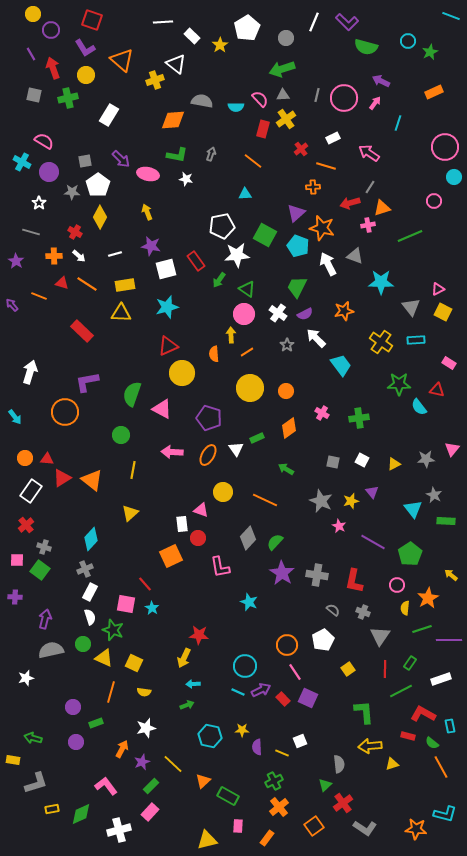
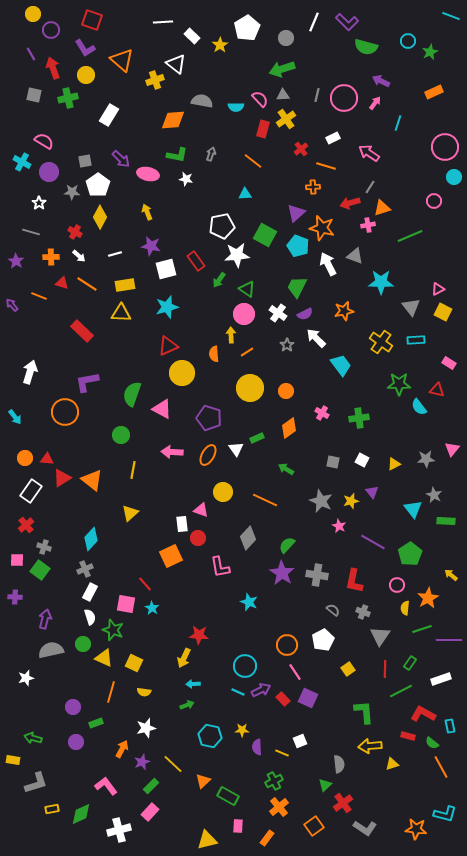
orange cross at (54, 256): moved 3 px left, 1 px down
green semicircle at (275, 542): moved 12 px right, 3 px down
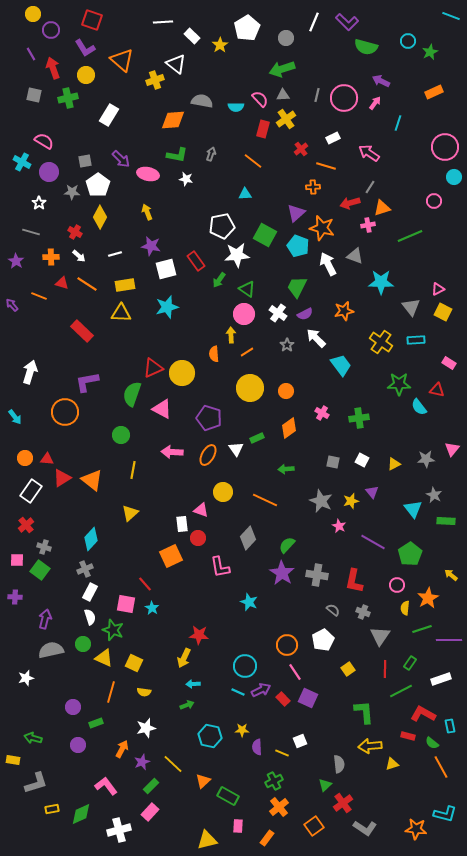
red triangle at (168, 346): moved 15 px left, 22 px down
green arrow at (286, 469): rotated 35 degrees counterclockwise
purple circle at (76, 742): moved 2 px right, 3 px down
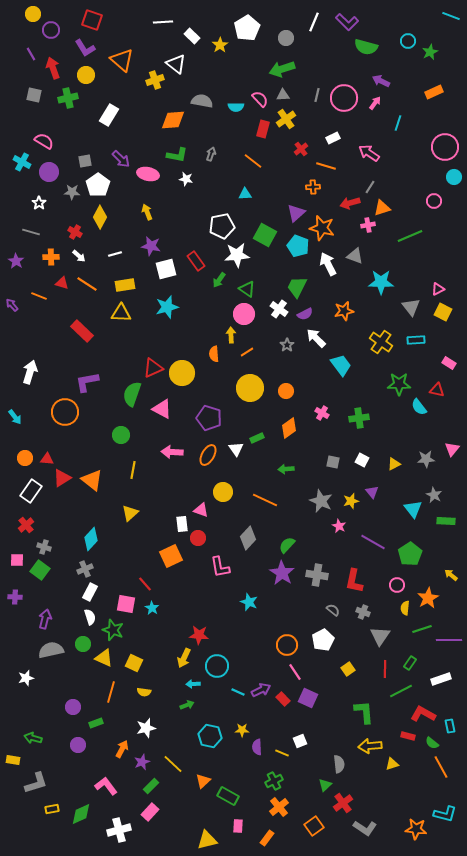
white cross at (278, 313): moved 1 px right, 4 px up
cyan circle at (245, 666): moved 28 px left
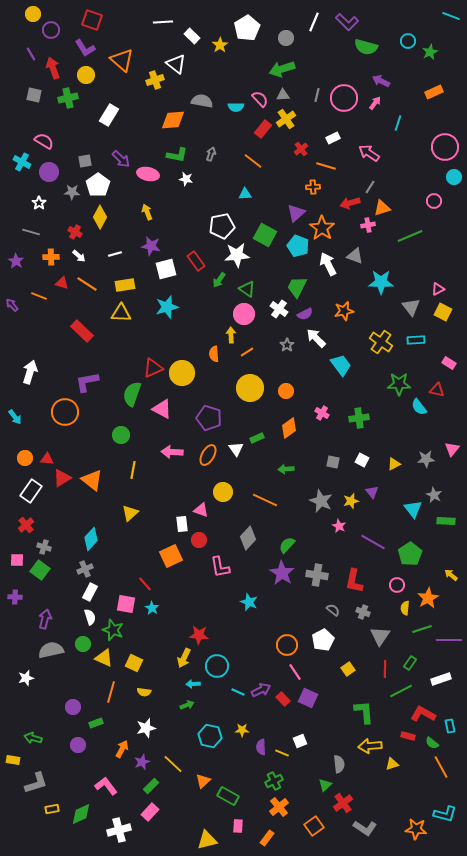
red rectangle at (263, 129): rotated 24 degrees clockwise
orange star at (322, 228): rotated 20 degrees clockwise
red circle at (198, 538): moved 1 px right, 2 px down
purple semicircle at (257, 747): moved 4 px right
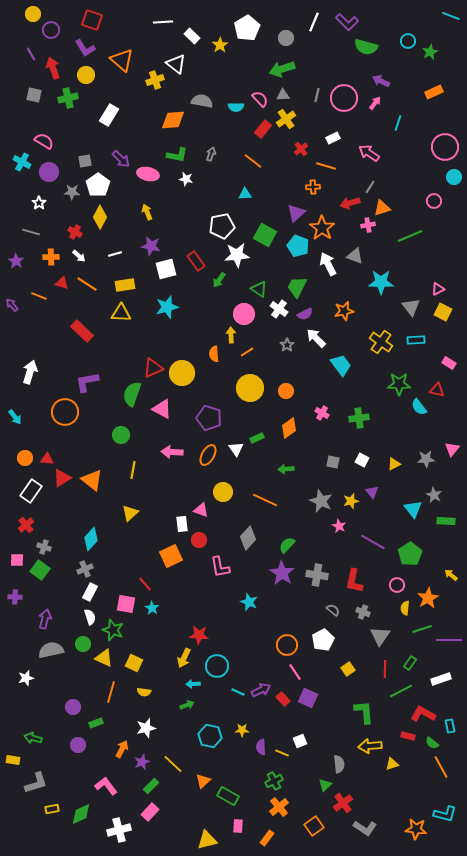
green triangle at (247, 289): moved 12 px right
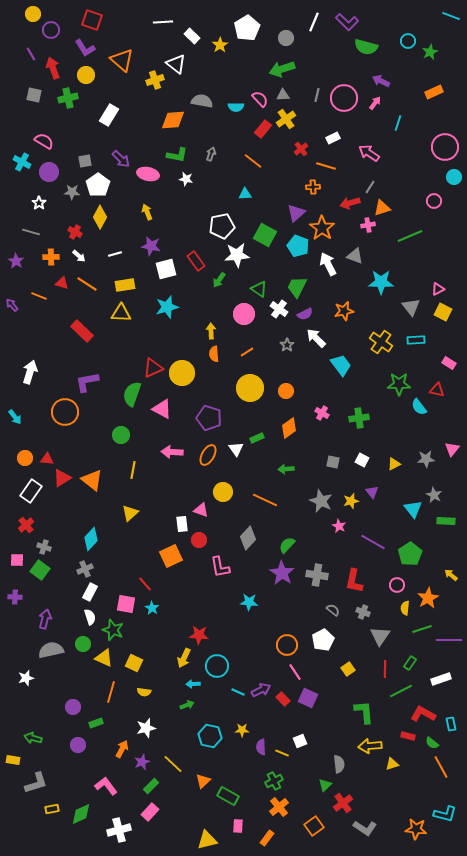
yellow arrow at (231, 335): moved 20 px left, 4 px up
cyan star at (249, 602): rotated 18 degrees counterclockwise
cyan rectangle at (450, 726): moved 1 px right, 2 px up
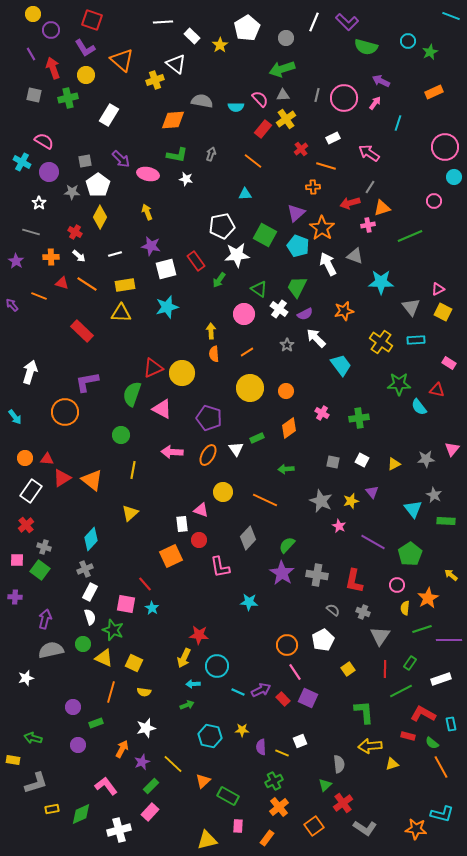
cyan L-shape at (445, 814): moved 3 px left
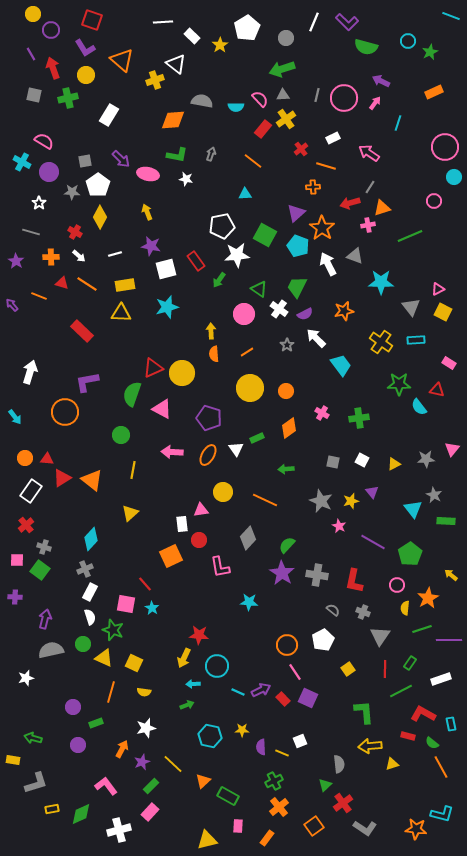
pink triangle at (201, 510): rotated 28 degrees counterclockwise
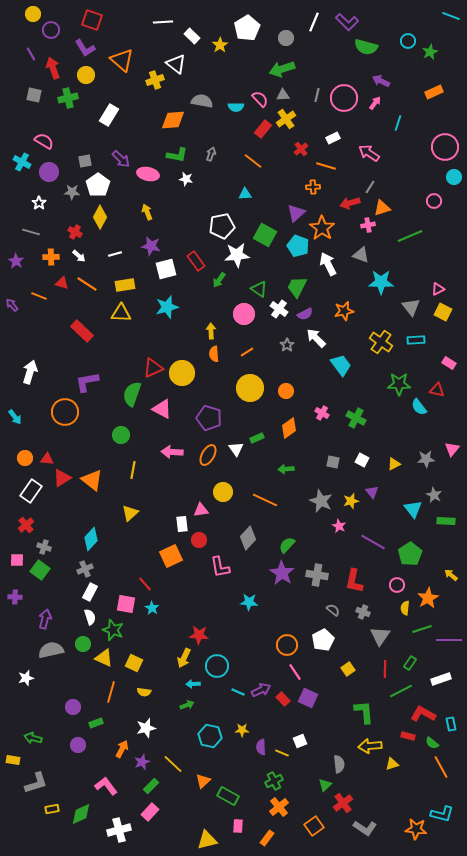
gray triangle at (355, 256): moved 6 px right, 1 px up
green cross at (359, 418): moved 3 px left; rotated 36 degrees clockwise
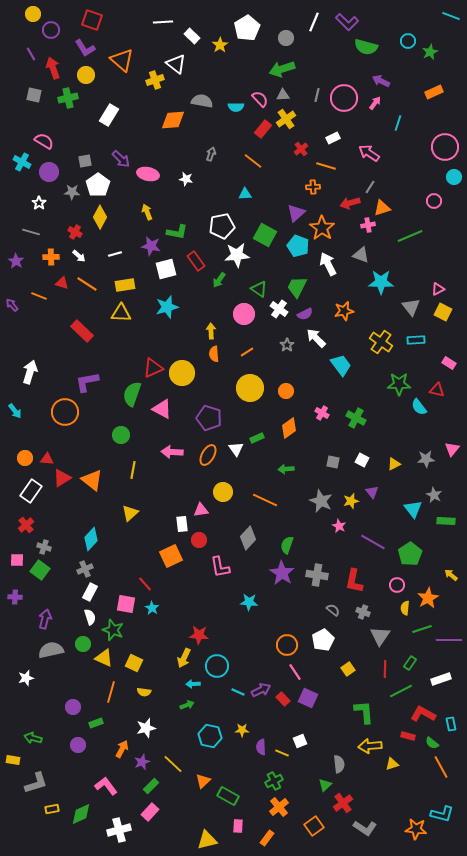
green L-shape at (177, 155): moved 77 px down
cyan arrow at (15, 417): moved 6 px up
green semicircle at (287, 545): rotated 24 degrees counterclockwise
